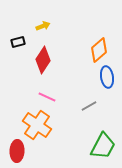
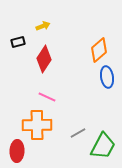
red diamond: moved 1 px right, 1 px up
gray line: moved 11 px left, 27 px down
orange cross: rotated 36 degrees counterclockwise
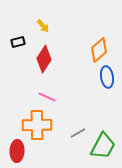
yellow arrow: rotated 72 degrees clockwise
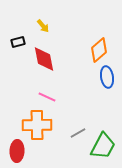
red diamond: rotated 44 degrees counterclockwise
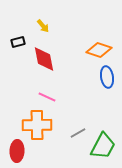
orange diamond: rotated 60 degrees clockwise
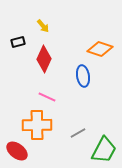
orange diamond: moved 1 px right, 1 px up
red diamond: rotated 36 degrees clockwise
blue ellipse: moved 24 px left, 1 px up
green trapezoid: moved 1 px right, 4 px down
red ellipse: rotated 55 degrees counterclockwise
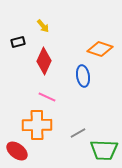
red diamond: moved 2 px down
green trapezoid: rotated 64 degrees clockwise
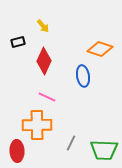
gray line: moved 7 px left, 10 px down; rotated 35 degrees counterclockwise
red ellipse: rotated 50 degrees clockwise
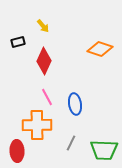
blue ellipse: moved 8 px left, 28 px down
pink line: rotated 36 degrees clockwise
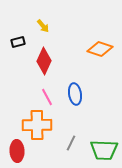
blue ellipse: moved 10 px up
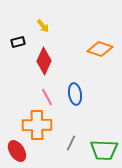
red ellipse: rotated 30 degrees counterclockwise
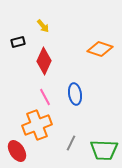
pink line: moved 2 px left
orange cross: rotated 20 degrees counterclockwise
